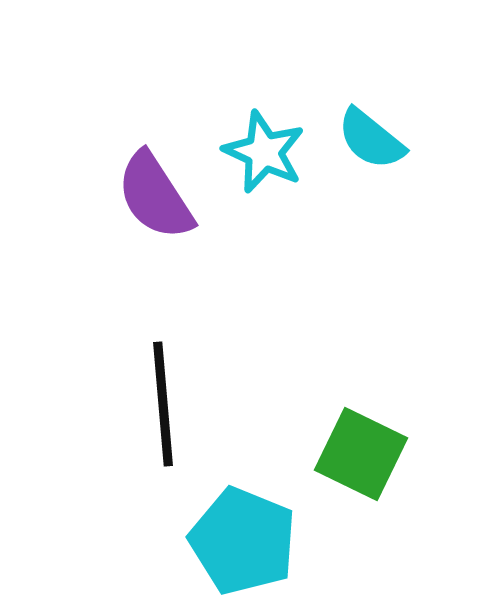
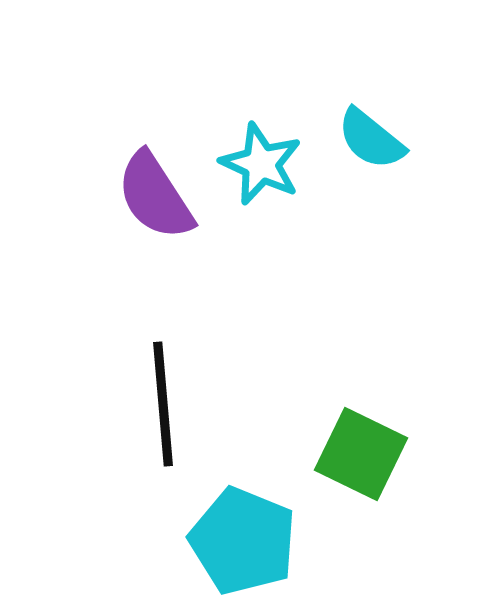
cyan star: moved 3 px left, 12 px down
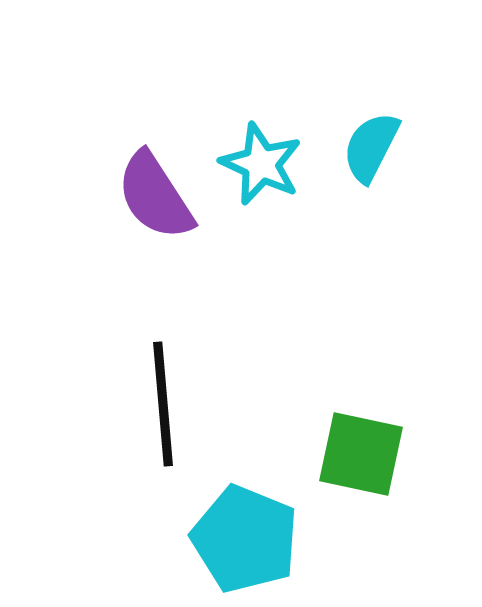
cyan semicircle: moved 8 px down; rotated 78 degrees clockwise
green square: rotated 14 degrees counterclockwise
cyan pentagon: moved 2 px right, 2 px up
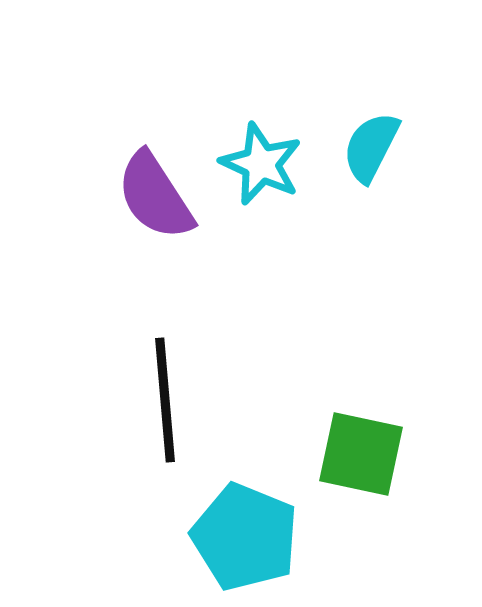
black line: moved 2 px right, 4 px up
cyan pentagon: moved 2 px up
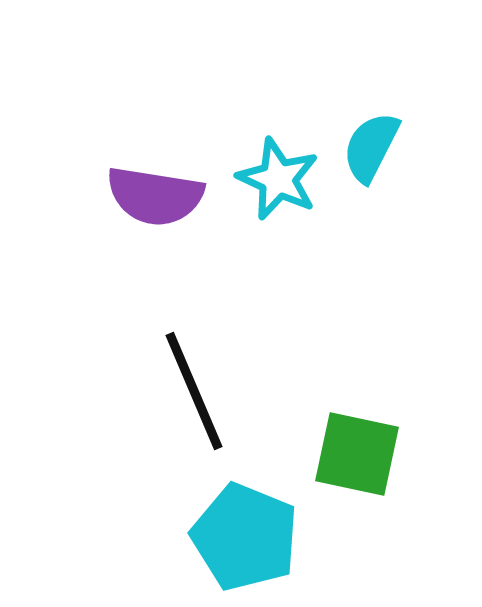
cyan star: moved 17 px right, 15 px down
purple semicircle: rotated 48 degrees counterclockwise
black line: moved 29 px right, 9 px up; rotated 18 degrees counterclockwise
green square: moved 4 px left
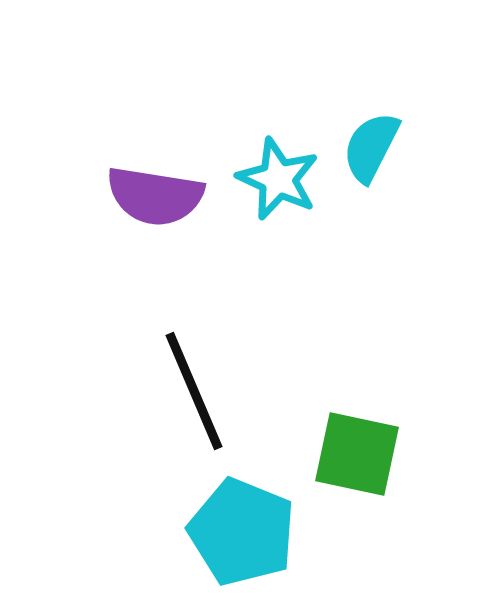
cyan pentagon: moved 3 px left, 5 px up
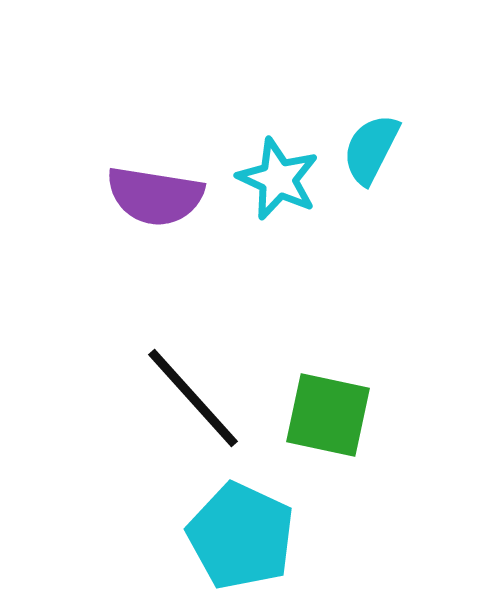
cyan semicircle: moved 2 px down
black line: moved 1 px left, 7 px down; rotated 19 degrees counterclockwise
green square: moved 29 px left, 39 px up
cyan pentagon: moved 1 px left, 4 px down; rotated 3 degrees clockwise
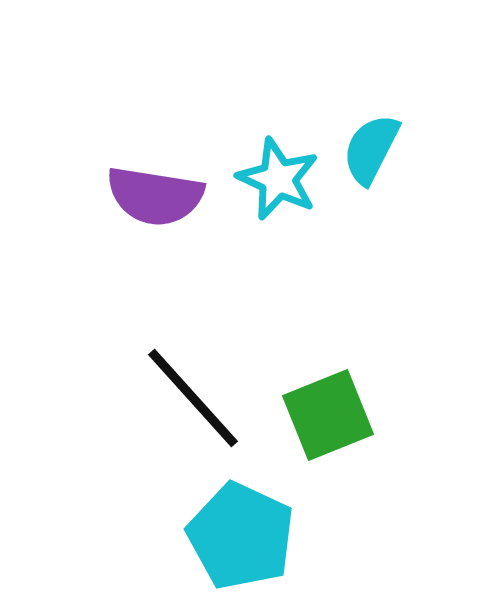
green square: rotated 34 degrees counterclockwise
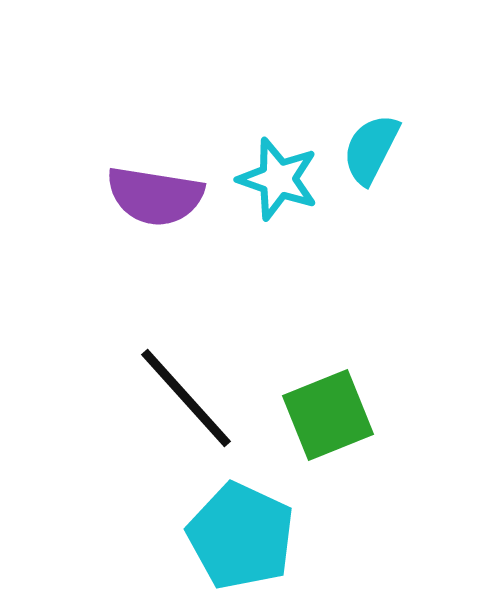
cyan star: rotated 6 degrees counterclockwise
black line: moved 7 px left
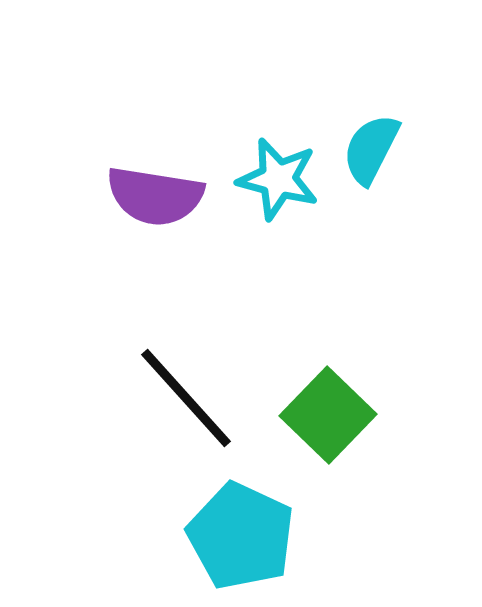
cyan star: rotated 4 degrees counterclockwise
green square: rotated 24 degrees counterclockwise
